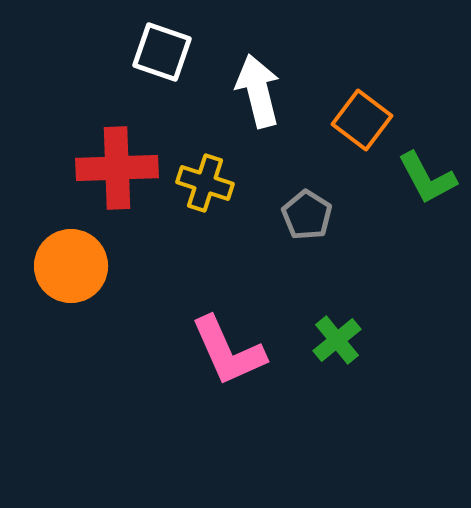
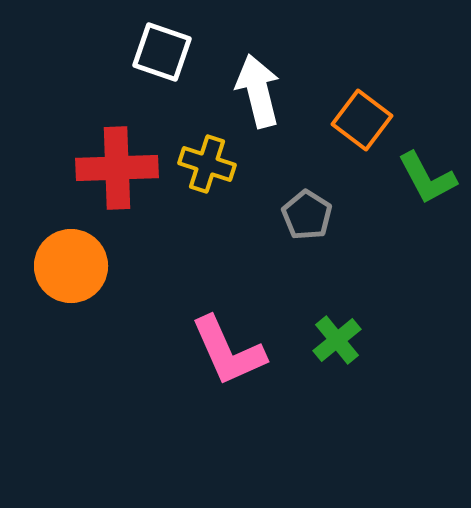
yellow cross: moved 2 px right, 19 px up
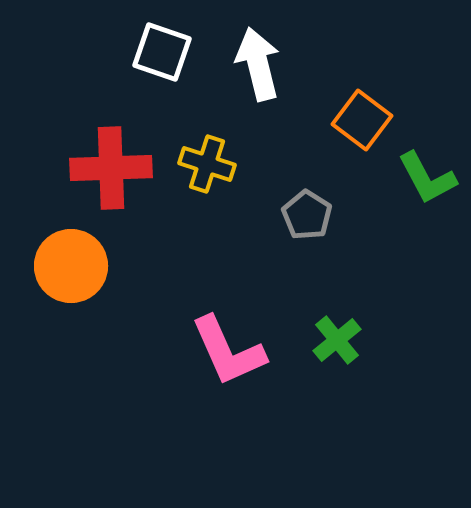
white arrow: moved 27 px up
red cross: moved 6 px left
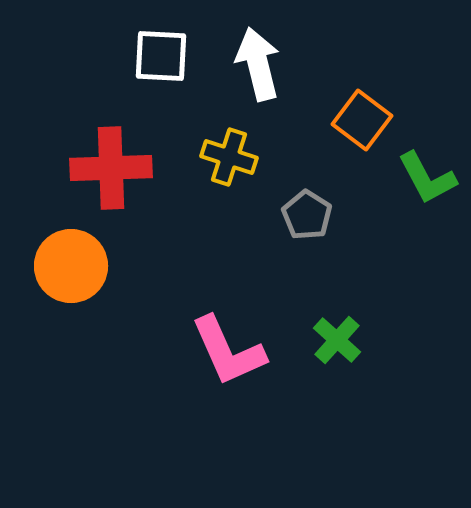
white square: moved 1 px left, 4 px down; rotated 16 degrees counterclockwise
yellow cross: moved 22 px right, 7 px up
green cross: rotated 9 degrees counterclockwise
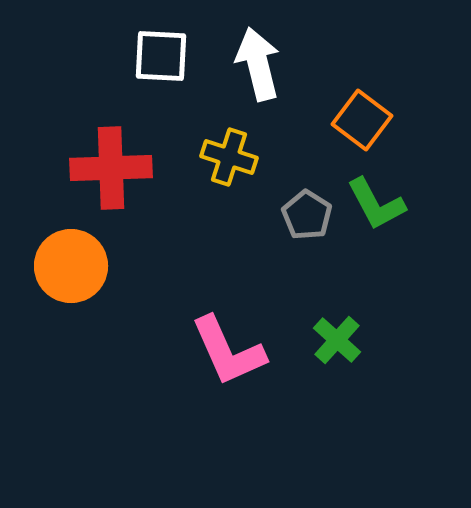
green L-shape: moved 51 px left, 26 px down
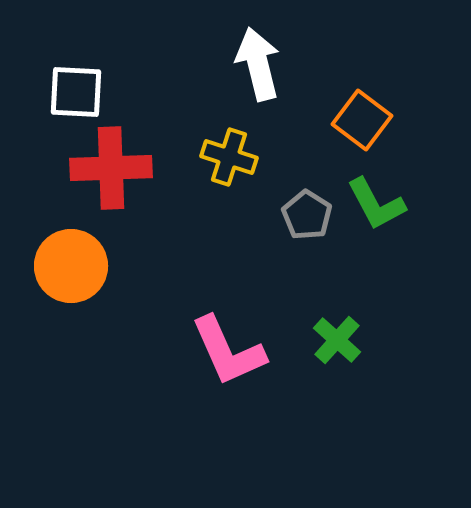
white square: moved 85 px left, 36 px down
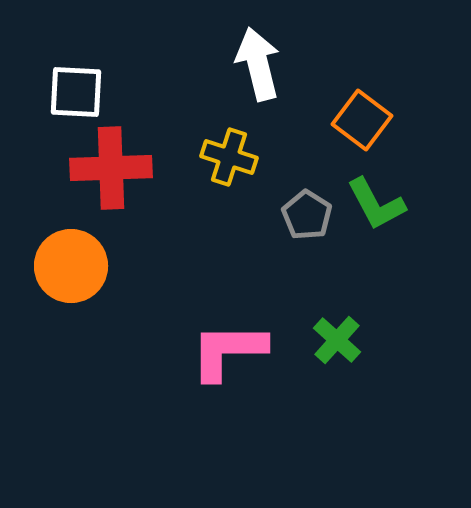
pink L-shape: rotated 114 degrees clockwise
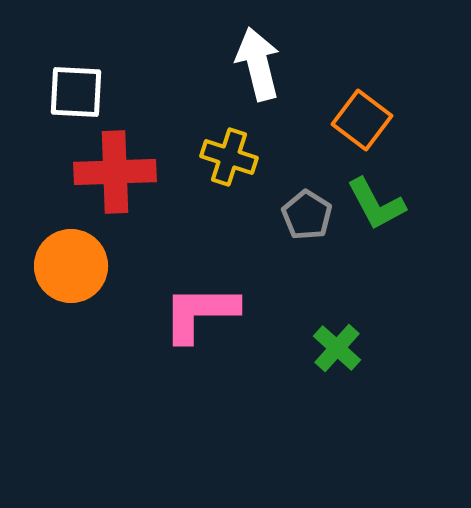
red cross: moved 4 px right, 4 px down
green cross: moved 8 px down
pink L-shape: moved 28 px left, 38 px up
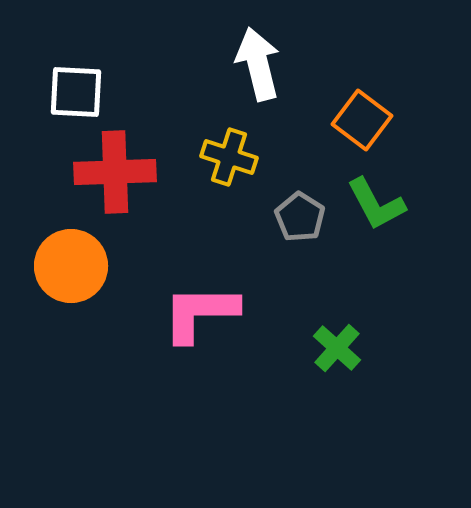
gray pentagon: moved 7 px left, 2 px down
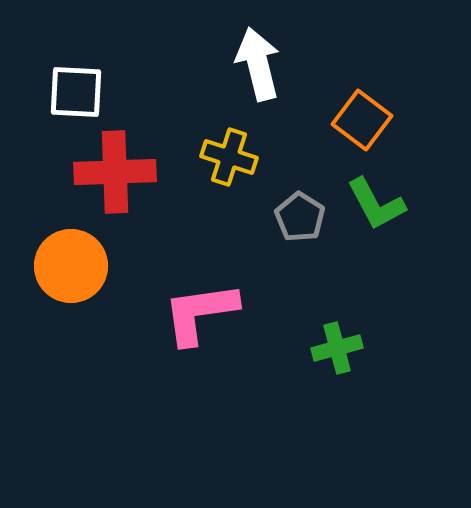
pink L-shape: rotated 8 degrees counterclockwise
green cross: rotated 33 degrees clockwise
